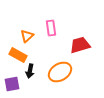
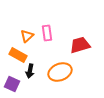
pink rectangle: moved 4 px left, 5 px down
orange ellipse: rotated 10 degrees clockwise
purple square: rotated 35 degrees clockwise
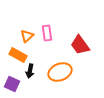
red trapezoid: rotated 110 degrees counterclockwise
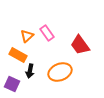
pink rectangle: rotated 28 degrees counterclockwise
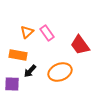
orange triangle: moved 4 px up
orange rectangle: rotated 18 degrees counterclockwise
black arrow: rotated 32 degrees clockwise
purple square: rotated 21 degrees counterclockwise
